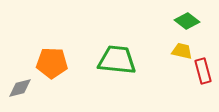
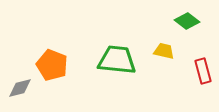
yellow trapezoid: moved 18 px left
orange pentagon: moved 2 px down; rotated 20 degrees clockwise
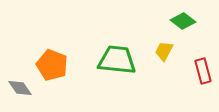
green diamond: moved 4 px left
yellow trapezoid: rotated 75 degrees counterclockwise
gray diamond: rotated 70 degrees clockwise
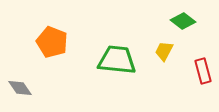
orange pentagon: moved 23 px up
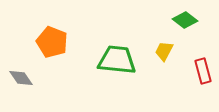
green diamond: moved 2 px right, 1 px up
gray diamond: moved 1 px right, 10 px up
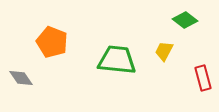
red rectangle: moved 7 px down
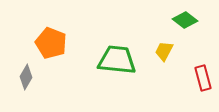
orange pentagon: moved 1 px left, 1 px down
gray diamond: moved 5 px right, 1 px up; rotated 65 degrees clockwise
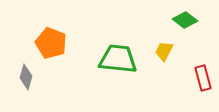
green trapezoid: moved 1 px right, 1 px up
gray diamond: rotated 15 degrees counterclockwise
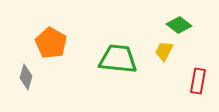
green diamond: moved 6 px left, 5 px down
orange pentagon: rotated 8 degrees clockwise
red rectangle: moved 5 px left, 3 px down; rotated 25 degrees clockwise
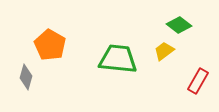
orange pentagon: moved 1 px left, 2 px down
yellow trapezoid: rotated 25 degrees clockwise
red rectangle: rotated 20 degrees clockwise
